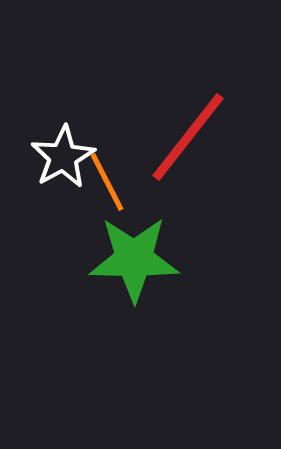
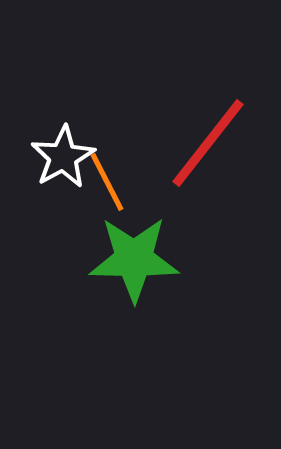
red line: moved 20 px right, 6 px down
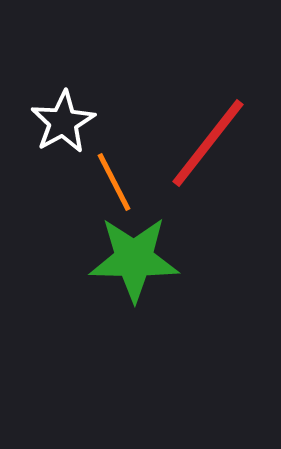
white star: moved 35 px up
orange line: moved 7 px right
